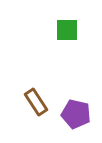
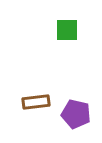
brown rectangle: rotated 64 degrees counterclockwise
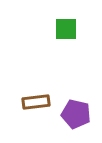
green square: moved 1 px left, 1 px up
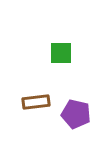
green square: moved 5 px left, 24 px down
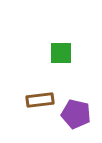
brown rectangle: moved 4 px right, 2 px up
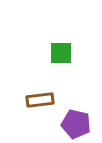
purple pentagon: moved 10 px down
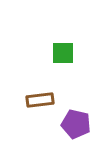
green square: moved 2 px right
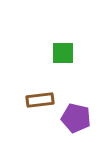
purple pentagon: moved 6 px up
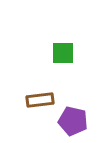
purple pentagon: moved 3 px left, 3 px down
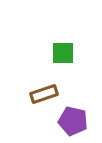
brown rectangle: moved 4 px right, 6 px up; rotated 12 degrees counterclockwise
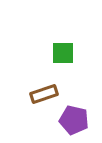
purple pentagon: moved 1 px right, 1 px up
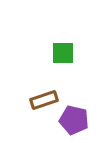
brown rectangle: moved 6 px down
